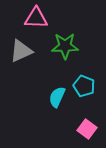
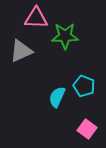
green star: moved 10 px up
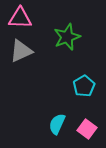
pink triangle: moved 16 px left
green star: moved 2 px right, 1 px down; rotated 20 degrees counterclockwise
cyan pentagon: rotated 20 degrees clockwise
cyan semicircle: moved 27 px down
